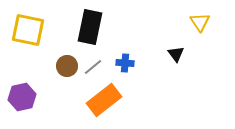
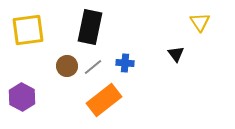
yellow square: rotated 20 degrees counterclockwise
purple hexagon: rotated 20 degrees counterclockwise
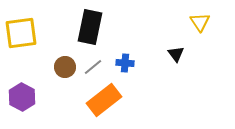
yellow square: moved 7 px left, 3 px down
brown circle: moved 2 px left, 1 px down
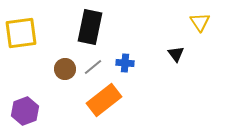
brown circle: moved 2 px down
purple hexagon: moved 3 px right, 14 px down; rotated 12 degrees clockwise
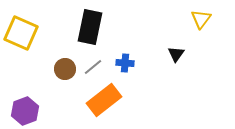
yellow triangle: moved 1 px right, 3 px up; rotated 10 degrees clockwise
yellow square: rotated 32 degrees clockwise
black triangle: rotated 12 degrees clockwise
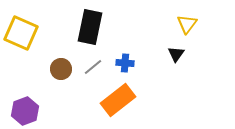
yellow triangle: moved 14 px left, 5 px down
brown circle: moved 4 px left
orange rectangle: moved 14 px right
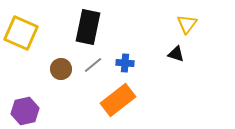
black rectangle: moved 2 px left
black triangle: rotated 48 degrees counterclockwise
gray line: moved 2 px up
purple hexagon: rotated 8 degrees clockwise
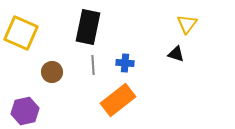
gray line: rotated 54 degrees counterclockwise
brown circle: moved 9 px left, 3 px down
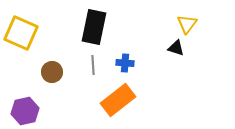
black rectangle: moved 6 px right
black triangle: moved 6 px up
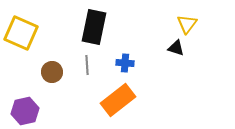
gray line: moved 6 px left
